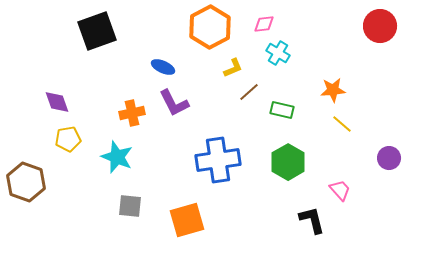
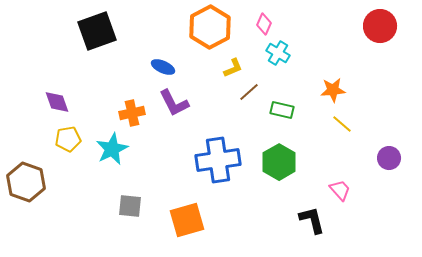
pink diamond: rotated 60 degrees counterclockwise
cyan star: moved 5 px left, 8 px up; rotated 24 degrees clockwise
green hexagon: moved 9 px left
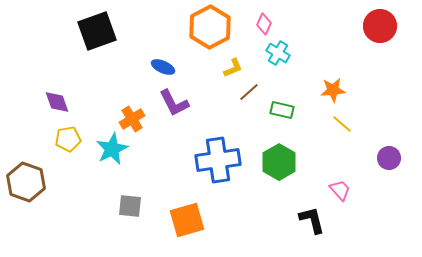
orange cross: moved 6 px down; rotated 20 degrees counterclockwise
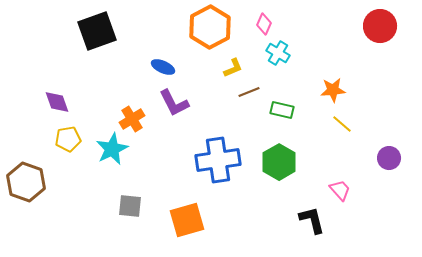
brown line: rotated 20 degrees clockwise
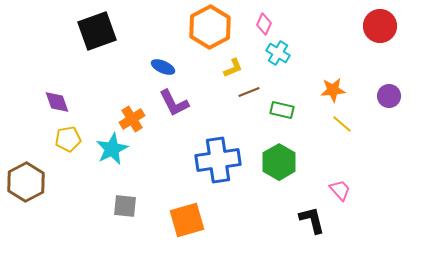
purple circle: moved 62 px up
brown hexagon: rotated 12 degrees clockwise
gray square: moved 5 px left
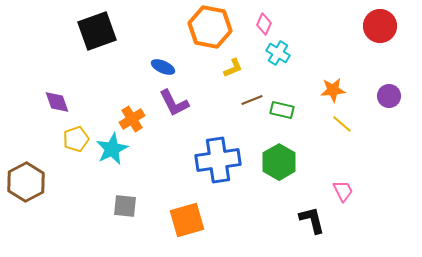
orange hexagon: rotated 21 degrees counterclockwise
brown line: moved 3 px right, 8 px down
yellow pentagon: moved 8 px right; rotated 10 degrees counterclockwise
pink trapezoid: moved 3 px right, 1 px down; rotated 15 degrees clockwise
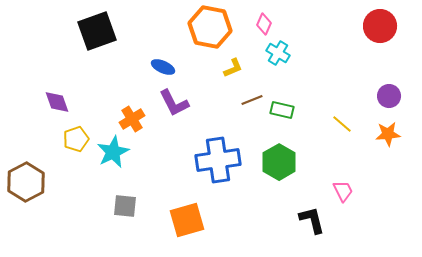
orange star: moved 55 px right, 44 px down
cyan star: moved 1 px right, 3 px down
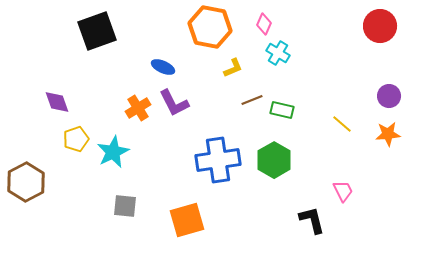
orange cross: moved 6 px right, 11 px up
green hexagon: moved 5 px left, 2 px up
